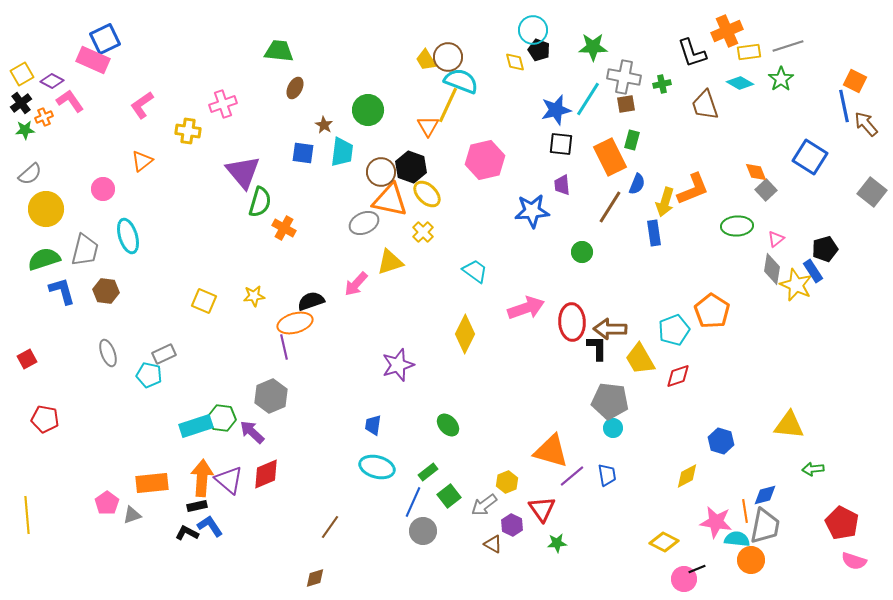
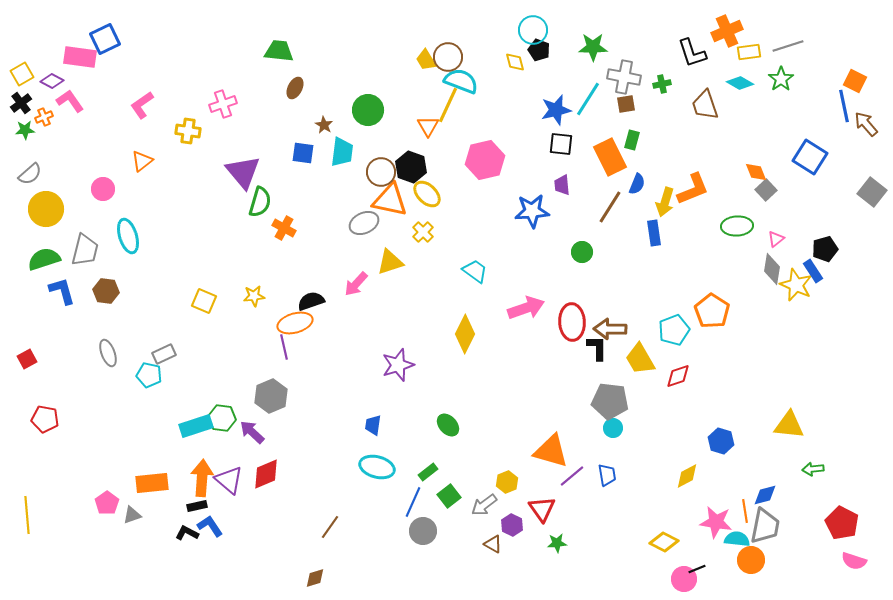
pink rectangle at (93, 60): moved 13 px left, 3 px up; rotated 16 degrees counterclockwise
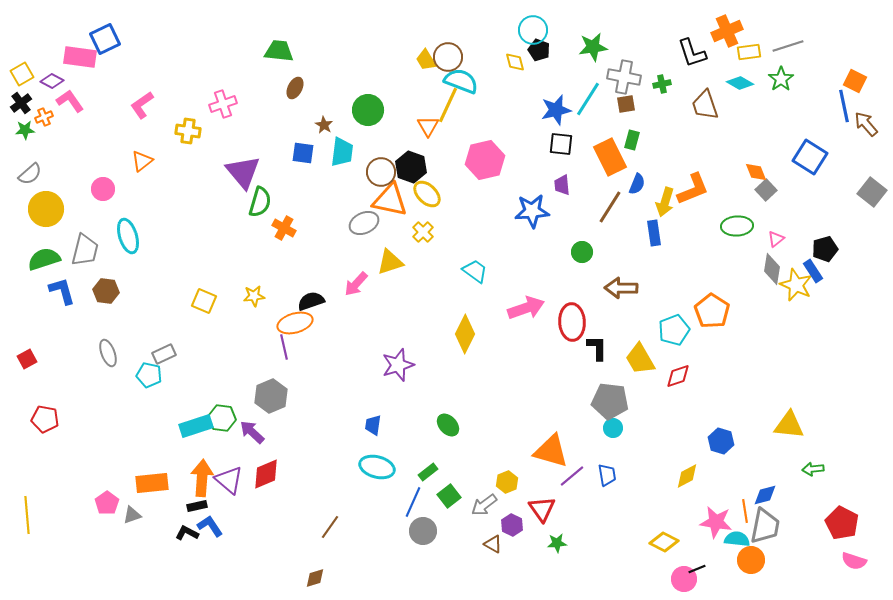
green star at (593, 47): rotated 8 degrees counterclockwise
brown arrow at (610, 329): moved 11 px right, 41 px up
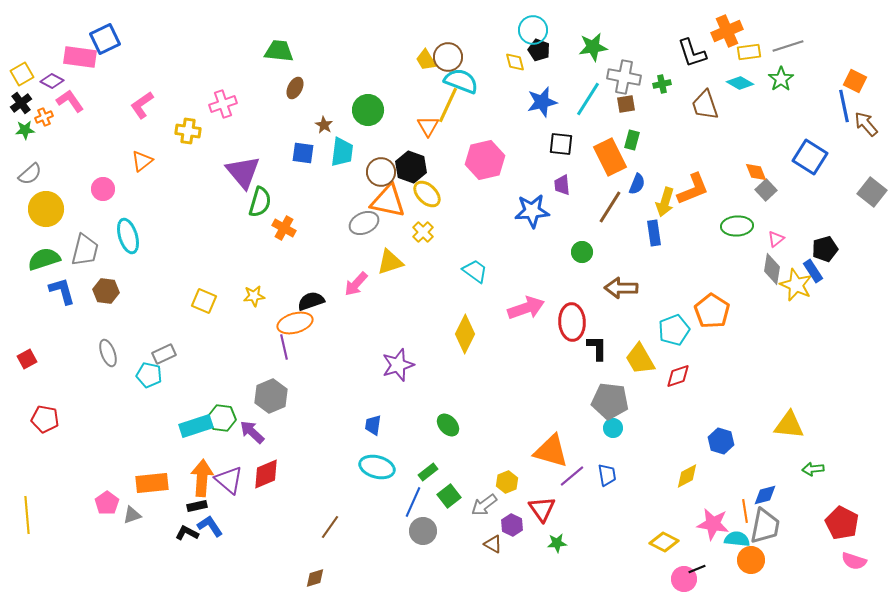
blue star at (556, 110): moved 14 px left, 8 px up
orange triangle at (390, 200): moved 2 px left, 1 px down
pink star at (716, 522): moved 3 px left, 2 px down
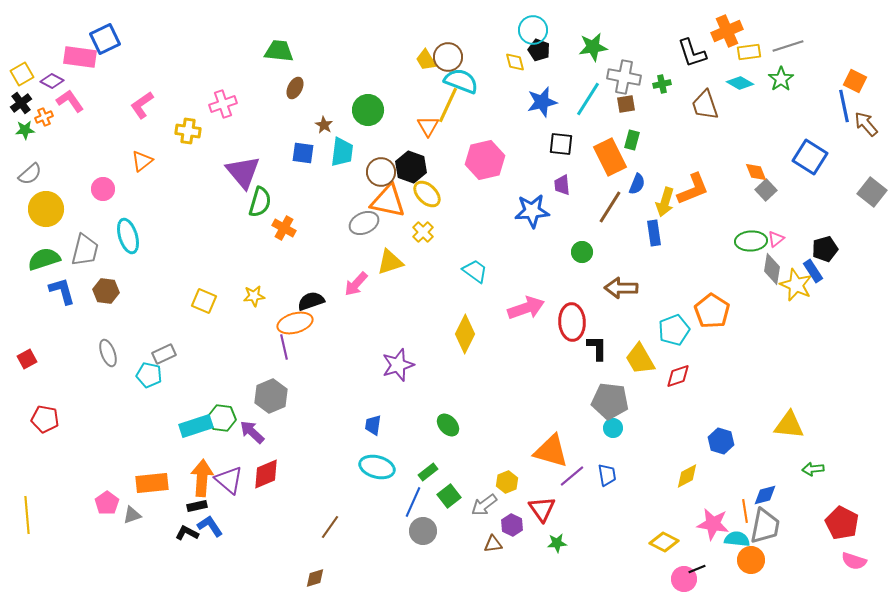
green ellipse at (737, 226): moved 14 px right, 15 px down
brown triangle at (493, 544): rotated 36 degrees counterclockwise
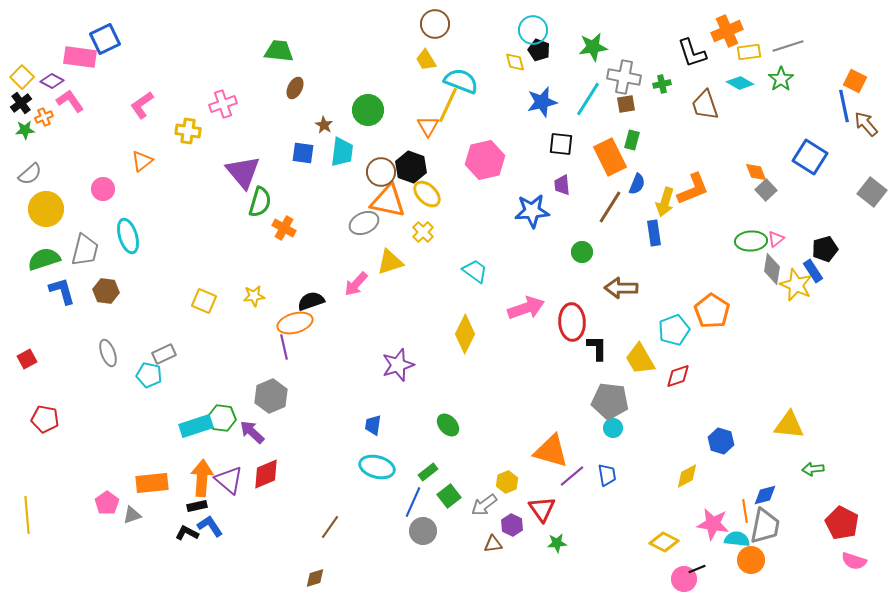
brown circle at (448, 57): moved 13 px left, 33 px up
yellow square at (22, 74): moved 3 px down; rotated 15 degrees counterclockwise
